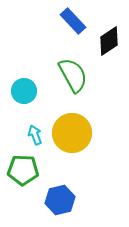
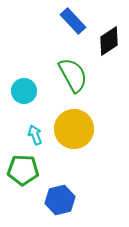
yellow circle: moved 2 px right, 4 px up
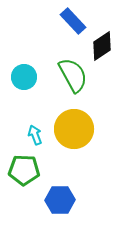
black diamond: moved 7 px left, 5 px down
cyan circle: moved 14 px up
green pentagon: moved 1 px right
blue hexagon: rotated 12 degrees clockwise
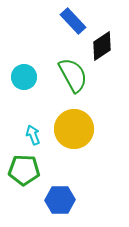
cyan arrow: moved 2 px left
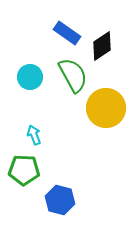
blue rectangle: moved 6 px left, 12 px down; rotated 12 degrees counterclockwise
cyan circle: moved 6 px right
yellow circle: moved 32 px right, 21 px up
cyan arrow: moved 1 px right
blue hexagon: rotated 16 degrees clockwise
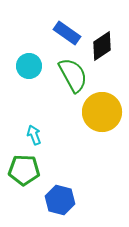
cyan circle: moved 1 px left, 11 px up
yellow circle: moved 4 px left, 4 px down
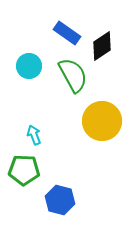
yellow circle: moved 9 px down
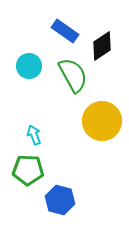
blue rectangle: moved 2 px left, 2 px up
green pentagon: moved 4 px right
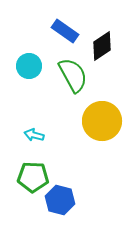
cyan arrow: rotated 54 degrees counterclockwise
green pentagon: moved 5 px right, 7 px down
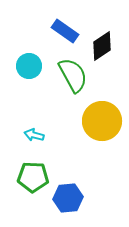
blue hexagon: moved 8 px right, 2 px up; rotated 20 degrees counterclockwise
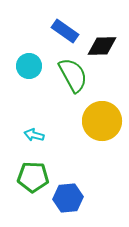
black diamond: rotated 32 degrees clockwise
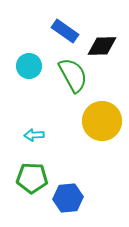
cyan arrow: rotated 18 degrees counterclockwise
green pentagon: moved 1 px left, 1 px down
